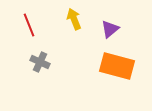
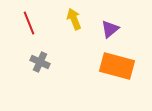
red line: moved 2 px up
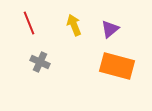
yellow arrow: moved 6 px down
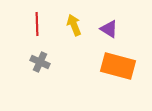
red line: moved 8 px right, 1 px down; rotated 20 degrees clockwise
purple triangle: moved 1 px left; rotated 48 degrees counterclockwise
orange rectangle: moved 1 px right
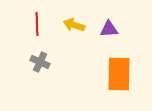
yellow arrow: rotated 50 degrees counterclockwise
purple triangle: rotated 36 degrees counterclockwise
orange rectangle: moved 1 px right, 8 px down; rotated 76 degrees clockwise
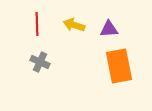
orange rectangle: moved 8 px up; rotated 12 degrees counterclockwise
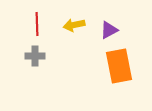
yellow arrow: rotated 30 degrees counterclockwise
purple triangle: moved 1 px down; rotated 24 degrees counterclockwise
gray cross: moved 5 px left, 6 px up; rotated 24 degrees counterclockwise
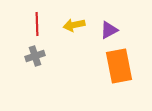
gray cross: rotated 18 degrees counterclockwise
